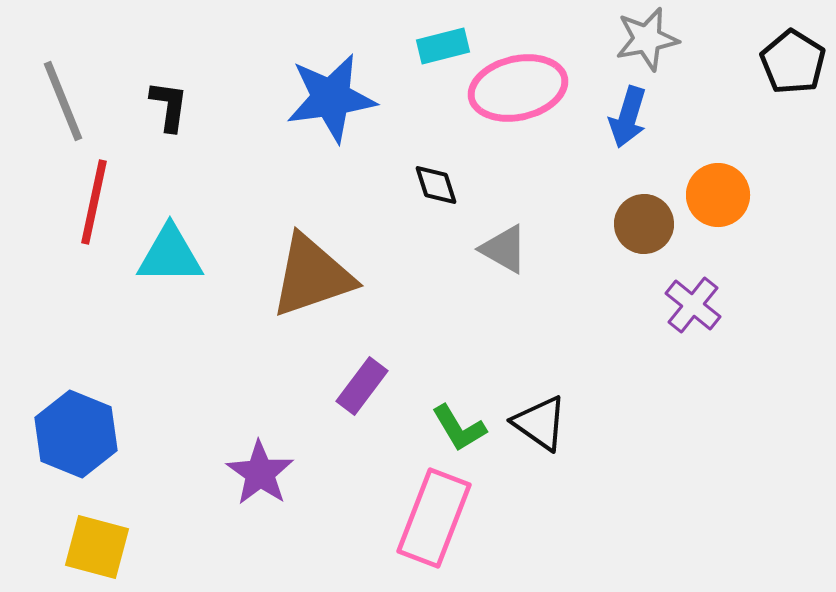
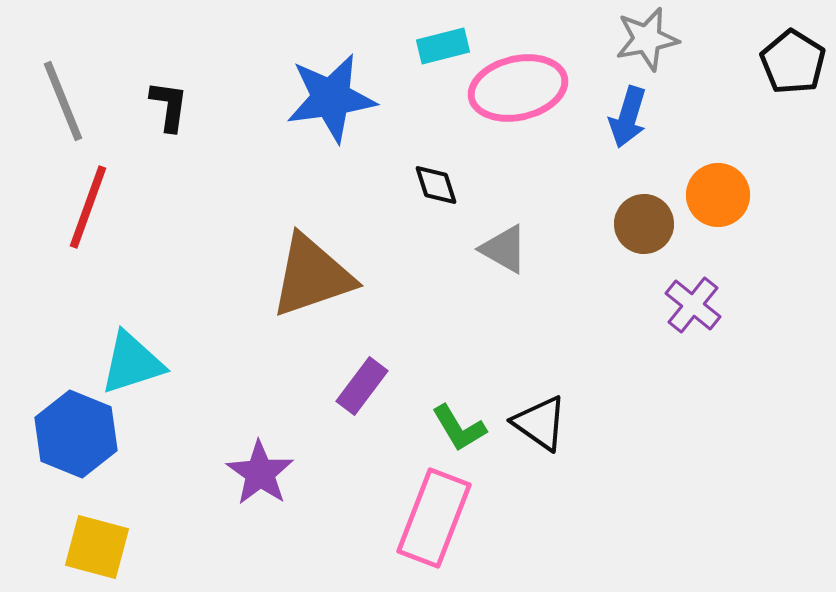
red line: moved 6 px left, 5 px down; rotated 8 degrees clockwise
cyan triangle: moved 38 px left, 108 px down; rotated 18 degrees counterclockwise
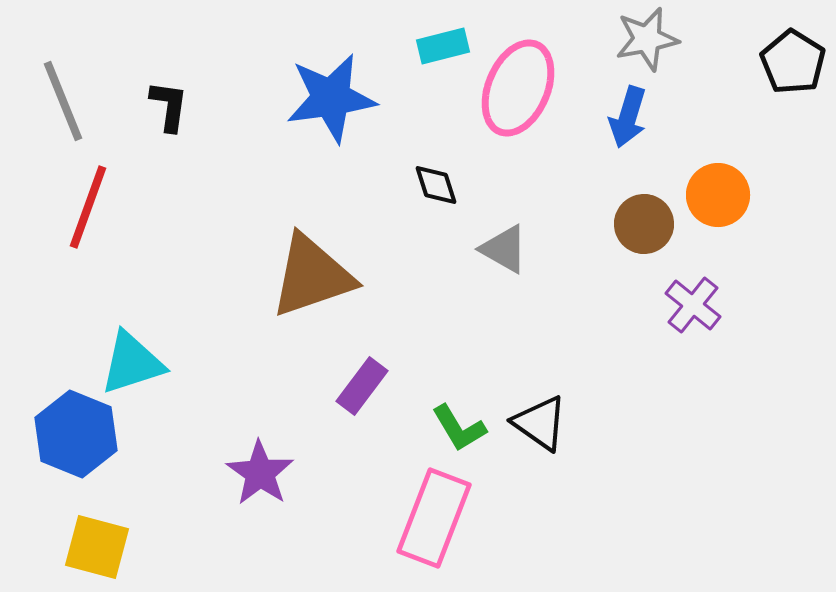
pink ellipse: rotated 54 degrees counterclockwise
